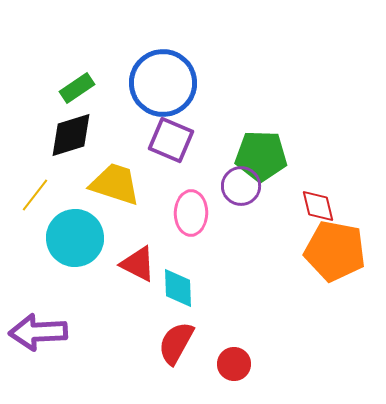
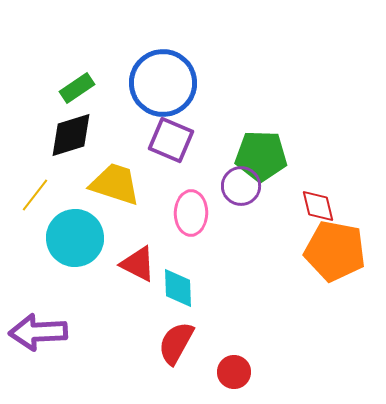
red circle: moved 8 px down
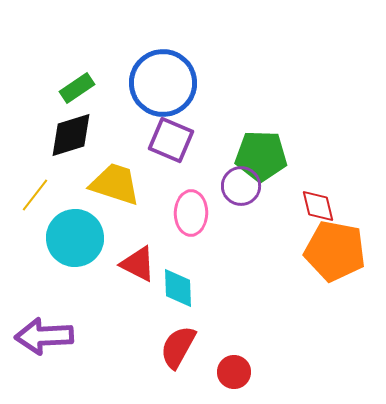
purple arrow: moved 6 px right, 4 px down
red semicircle: moved 2 px right, 4 px down
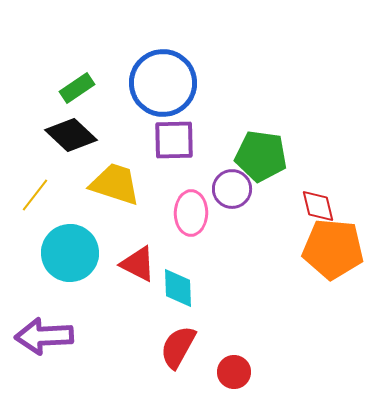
black diamond: rotated 60 degrees clockwise
purple square: moved 3 px right; rotated 24 degrees counterclockwise
green pentagon: rotated 6 degrees clockwise
purple circle: moved 9 px left, 3 px down
cyan circle: moved 5 px left, 15 px down
orange pentagon: moved 2 px left, 2 px up; rotated 6 degrees counterclockwise
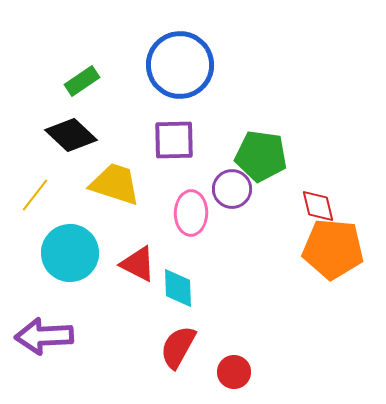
blue circle: moved 17 px right, 18 px up
green rectangle: moved 5 px right, 7 px up
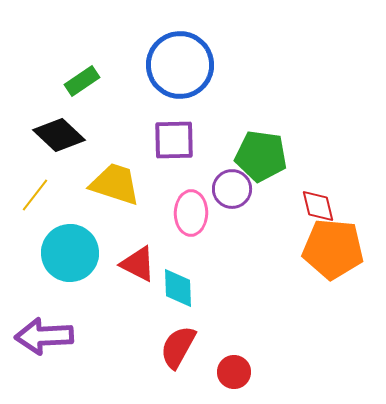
black diamond: moved 12 px left
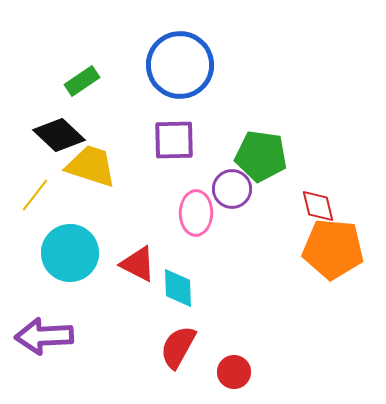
yellow trapezoid: moved 24 px left, 18 px up
pink ellipse: moved 5 px right
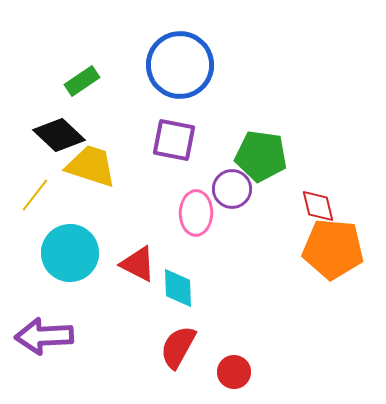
purple square: rotated 12 degrees clockwise
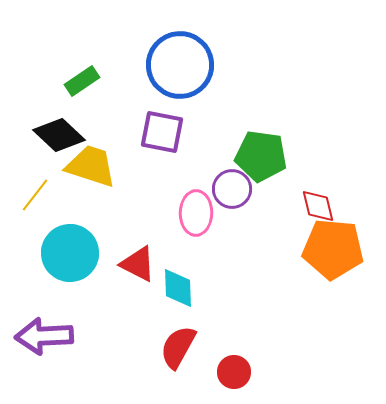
purple square: moved 12 px left, 8 px up
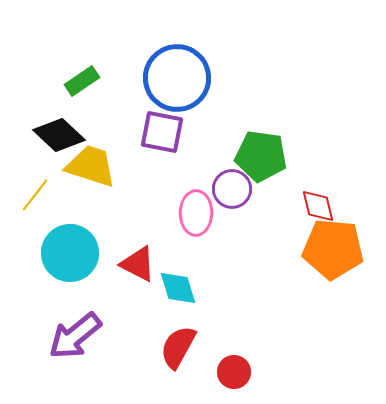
blue circle: moved 3 px left, 13 px down
cyan diamond: rotated 15 degrees counterclockwise
purple arrow: moved 31 px right; rotated 36 degrees counterclockwise
